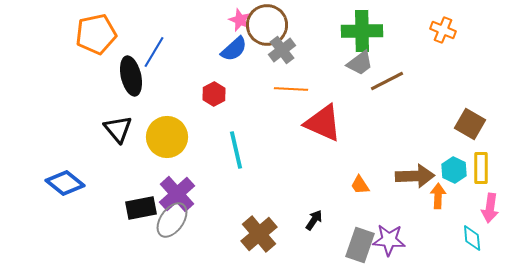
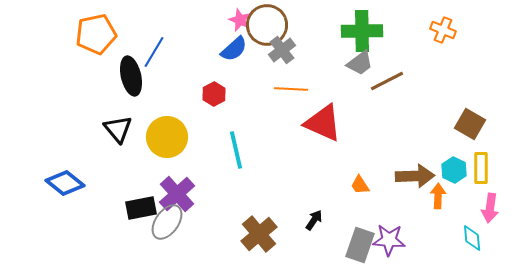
gray ellipse: moved 5 px left, 2 px down
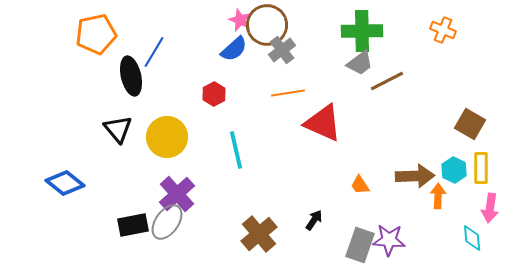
orange line: moved 3 px left, 4 px down; rotated 12 degrees counterclockwise
black rectangle: moved 8 px left, 17 px down
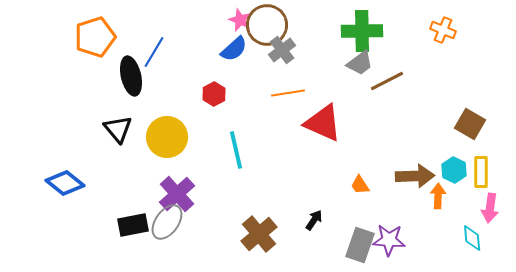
orange pentagon: moved 1 px left, 3 px down; rotated 6 degrees counterclockwise
yellow rectangle: moved 4 px down
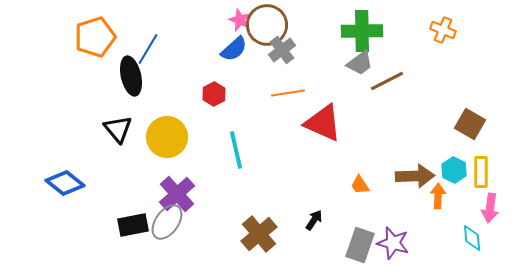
blue line: moved 6 px left, 3 px up
purple star: moved 4 px right, 3 px down; rotated 12 degrees clockwise
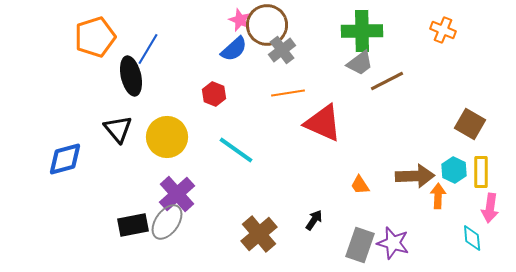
red hexagon: rotated 10 degrees counterclockwise
cyan line: rotated 42 degrees counterclockwise
blue diamond: moved 24 px up; rotated 54 degrees counterclockwise
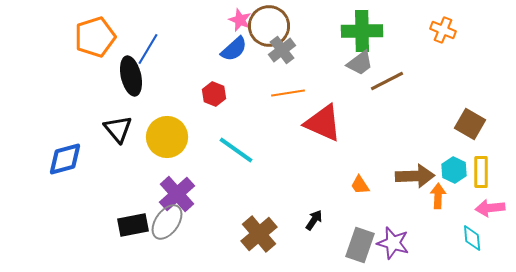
brown circle: moved 2 px right, 1 px down
pink arrow: rotated 76 degrees clockwise
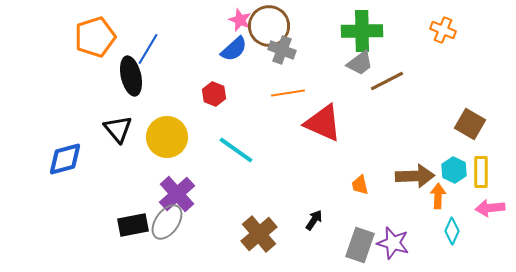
gray cross: rotated 32 degrees counterclockwise
orange trapezoid: rotated 20 degrees clockwise
cyan diamond: moved 20 px left, 7 px up; rotated 28 degrees clockwise
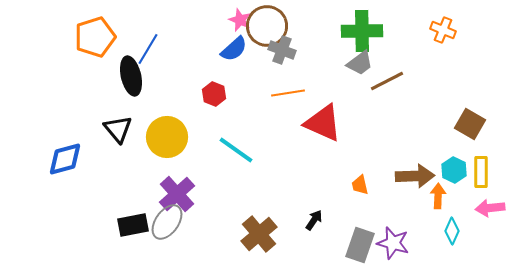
brown circle: moved 2 px left
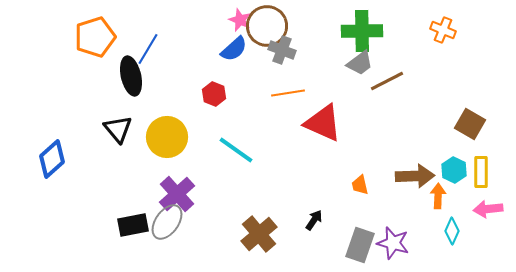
blue diamond: moved 13 px left; rotated 27 degrees counterclockwise
pink arrow: moved 2 px left, 1 px down
